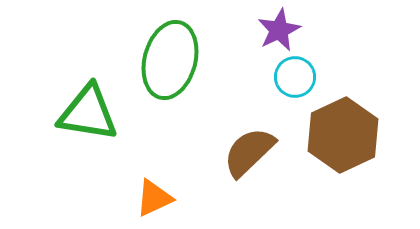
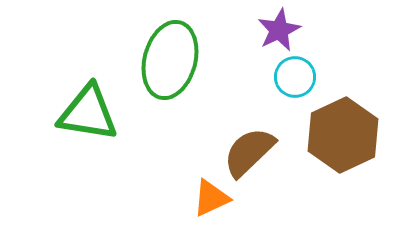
orange triangle: moved 57 px right
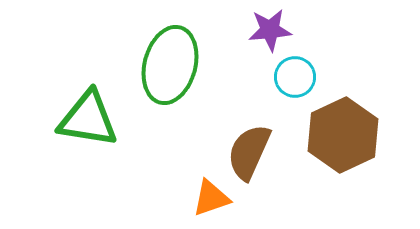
purple star: moved 9 px left; rotated 21 degrees clockwise
green ellipse: moved 5 px down
green triangle: moved 6 px down
brown semicircle: rotated 22 degrees counterclockwise
orange triangle: rotated 6 degrees clockwise
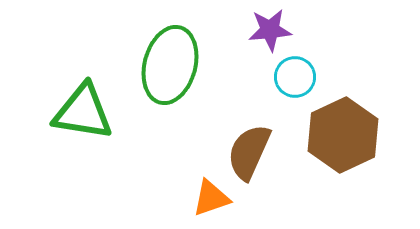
green triangle: moved 5 px left, 7 px up
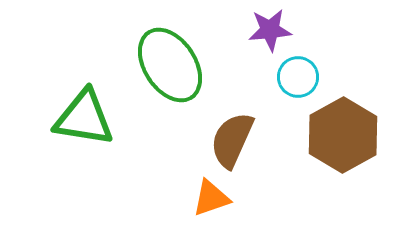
green ellipse: rotated 48 degrees counterclockwise
cyan circle: moved 3 px right
green triangle: moved 1 px right, 6 px down
brown hexagon: rotated 4 degrees counterclockwise
brown semicircle: moved 17 px left, 12 px up
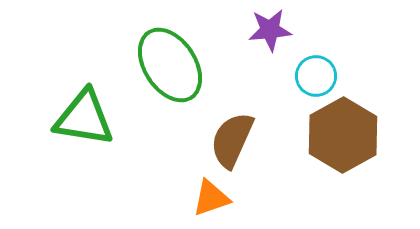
cyan circle: moved 18 px right, 1 px up
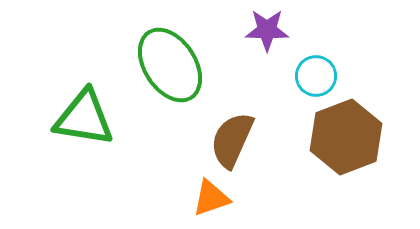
purple star: moved 3 px left; rotated 6 degrees clockwise
brown hexagon: moved 3 px right, 2 px down; rotated 8 degrees clockwise
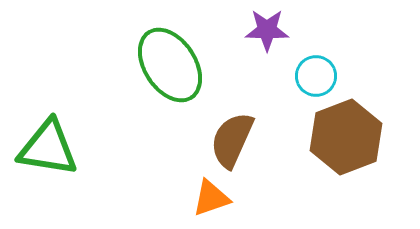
green triangle: moved 36 px left, 30 px down
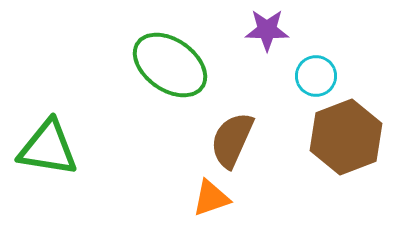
green ellipse: rotated 22 degrees counterclockwise
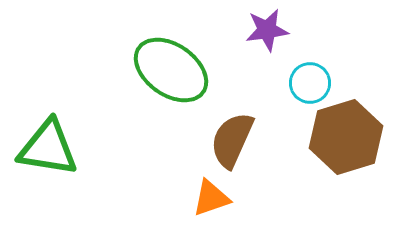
purple star: rotated 9 degrees counterclockwise
green ellipse: moved 1 px right, 5 px down
cyan circle: moved 6 px left, 7 px down
brown hexagon: rotated 4 degrees clockwise
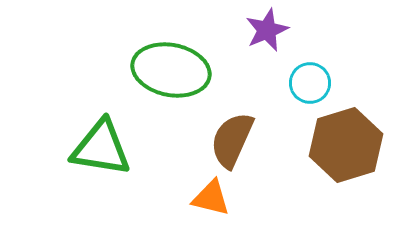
purple star: rotated 15 degrees counterclockwise
green ellipse: rotated 24 degrees counterclockwise
brown hexagon: moved 8 px down
green triangle: moved 53 px right
orange triangle: rotated 33 degrees clockwise
